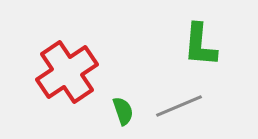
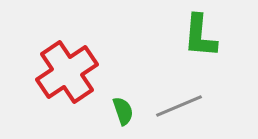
green L-shape: moved 9 px up
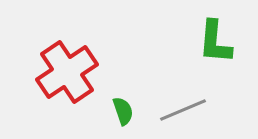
green L-shape: moved 15 px right, 6 px down
gray line: moved 4 px right, 4 px down
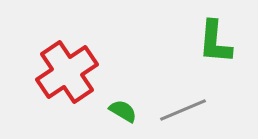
green semicircle: rotated 40 degrees counterclockwise
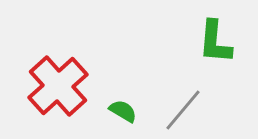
red cross: moved 9 px left, 14 px down; rotated 8 degrees counterclockwise
gray line: rotated 27 degrees counterclockwise
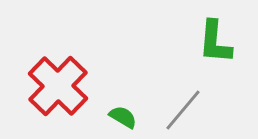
red cross: rotated 4 degrees counterclockwise
green semicircle: moved 6 px down
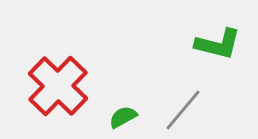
green L-shape: moved 3 px right, 2 px down; rotated 81 degrees counterclockwise
green semicircle: rotated 60 degrees counterclockwise
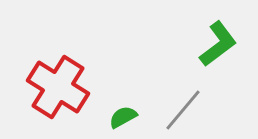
green L-shape: rotated 51 degrees counterclockwise
red cross: moved 1 px down; rotated 12 degrees counterclockwise
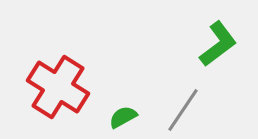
gray line: rotated 6 degrees counterclockwise
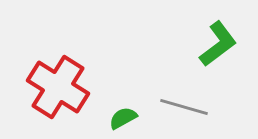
gray line: moved 1 px right, 3 px up; rotated 72 degrees clockwise
green semicircle: moved 1 px down
